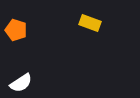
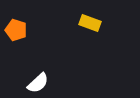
white semicircle: moved 17 px right; rotated 10 degrees counterclockwise
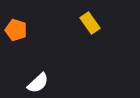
yellow rectangle: rotated 35 degrees clockwise
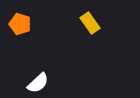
orange pentagon: moved 4 px right, 6 px up
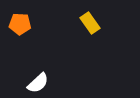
orange pentagon: rotated 15 degrees counterclockwise
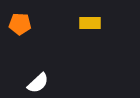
yellow rectangle: rotated 55 degrees counterclockwise
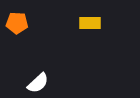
orange pentagon: moved 3 px left, 1 px up
